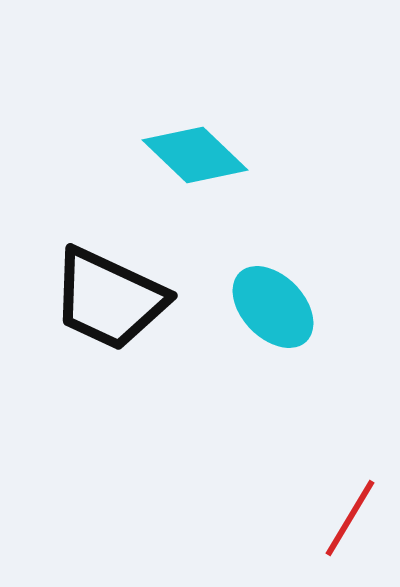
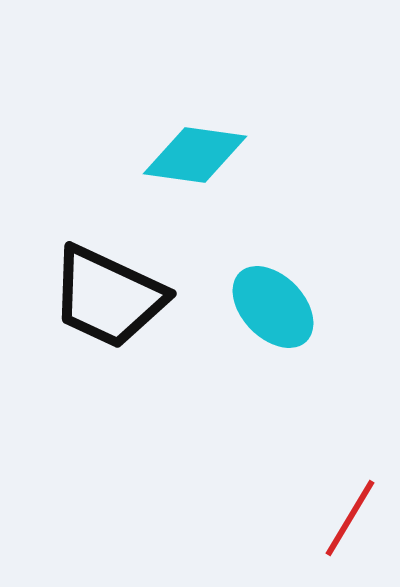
cyan diamond: rotated 36 degrees counterclockwise
black trapezoid: moved 1 px left, 2 px up
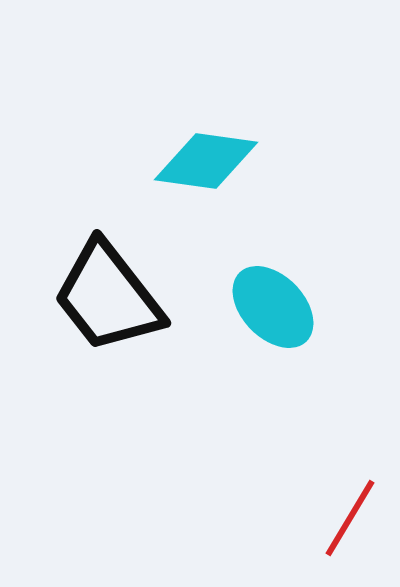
cyan diamond: moved 11 px right, 6 px down
black trapezoid: rotated 27 degrees clockwise
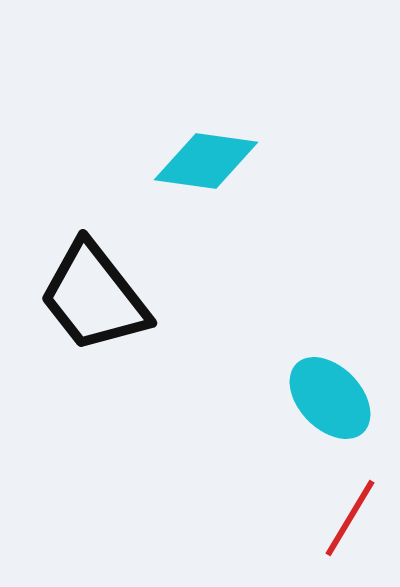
black trapezoid: moved 14 px left
cyan ellipse: moved 57 px right, 91 px down
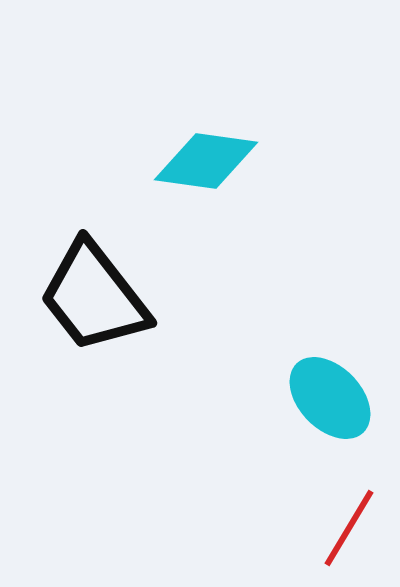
red line: moved 1 px left, 10 px down
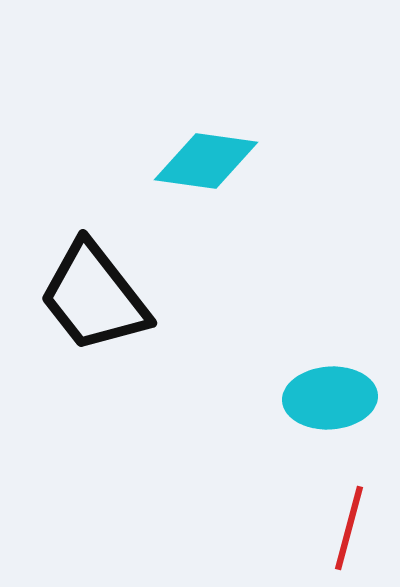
cyan ellipse: rotated 50 degrees counterclockwise
red line: rotated 16 degrees counterclockwise
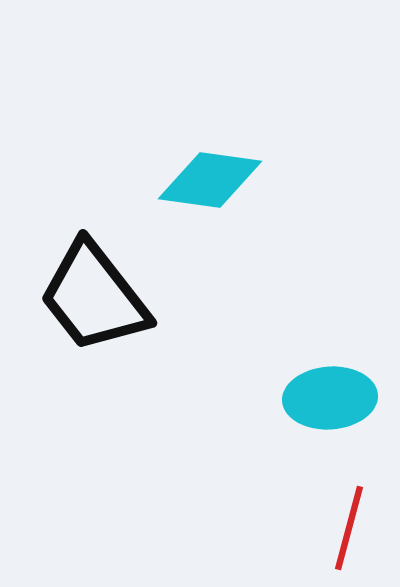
cyan diamond: moved 4 px right, 19 px down
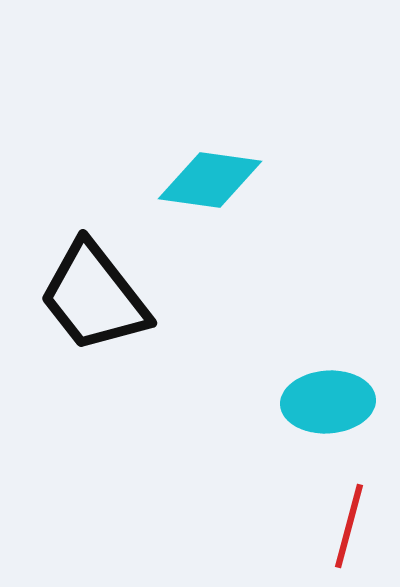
cyan ellipse: moved 2 px left, 4 px down
red line: moved 2 px up
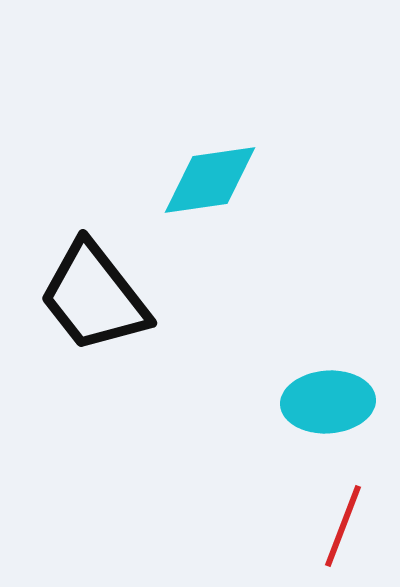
cyan diamond: rotated 16 degrees counterclockwise
red line: moved 6 px left; rotated 6 degrees clockwise
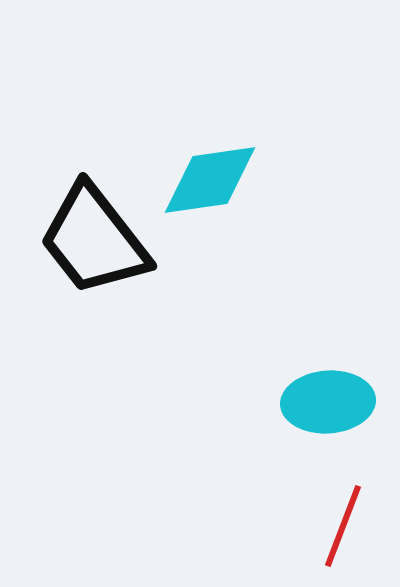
black trapezoid: moved 57 px up
